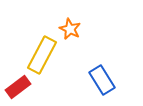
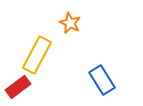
orange star: moved 6 px up
yellow rectangle: moved 5 px left
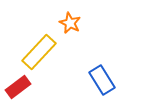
yellow rectangle: moved 2 px right, 3 px up; rotated 15 degrees clockwise
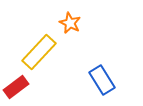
red rectangle: moved 2 px left
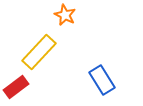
orange star: moved 5 px left, 8 px up
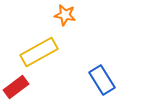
orange star: rotated 15 degrees counterclockwise
yellow rectangle: rotated 18 degrees clockwise
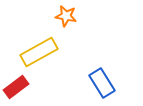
orange star: moved 1 px right, 1 px down
blue rectangle: moved 3 px down
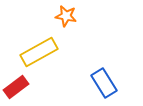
blue rectangle: moved 2 px right
